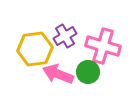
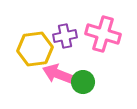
purple cross: rotated 20 degrees clockwise
pink cross: moved 12 px up
green circle: moved 5 px left, 10 px down
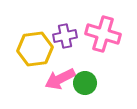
pink arrow: moved 2 px right, 5 px down; rotated 48 degrees counterclockwise
green circle: moved 2 px right, 1 px down
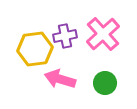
pink cross: rotated 32 degrees clockwise
pink arrow: rotated 44 degrees clockwise
green circle: moved 20 px right
